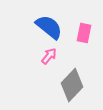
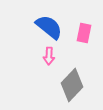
pink arrow: rotated 144 degrees clockwise
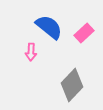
pink rectangle: rotated 36 degrees clockwise
pink arrow: moved 18 px left, 4 px up
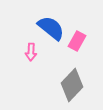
blue semicircle: moved 2 px right, 1 px down
pink rectangle: moved 7 px left, 8 px down; rotated 18 degrees counterclockwise
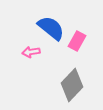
pink arrow: rotated 78 degrees clockwise
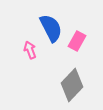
blue semicircle: rotated 24 degrees clockwise
pink arrow: moved 1 px left, 2 px up; rotated 78 degrees clockwise
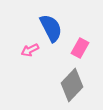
pink rectangle: moved 3 px right, 7 px down
pink arrow: rotated 96 degrees counterclockwise
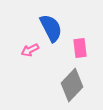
pink rectangle: rotated 36 degrees counterclockwise
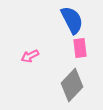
blue semicircle: moved 21 px right, 8 px up
pink arrow: moved 6 px down
